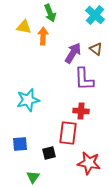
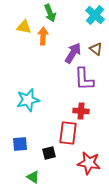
green triangle: rotated 32 degrees counterclockwise
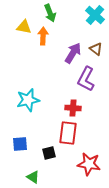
purple L-shape: moved 2 px right; rotated 30 degrees clockwise
red cross: moved 8 px left, 3 px up
red star: moved 1 px down
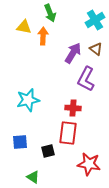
cyan cross: moved 5 px down; rotated 18 degrees clockwise
blue square: moved 2 px up
black square: moved 1 px left, 2 px up
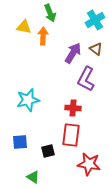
red rectangle: moved 3 px right, 2 px down
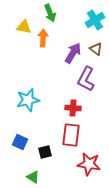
orange arrow: moved 2 px down
blue square: rotated 28 degrees clockwise
black square: moved 3 px left, 1 px down
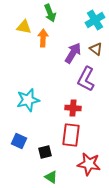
blue square: moved 1 px left, 1 px up
green triangle: moved 18 px right
